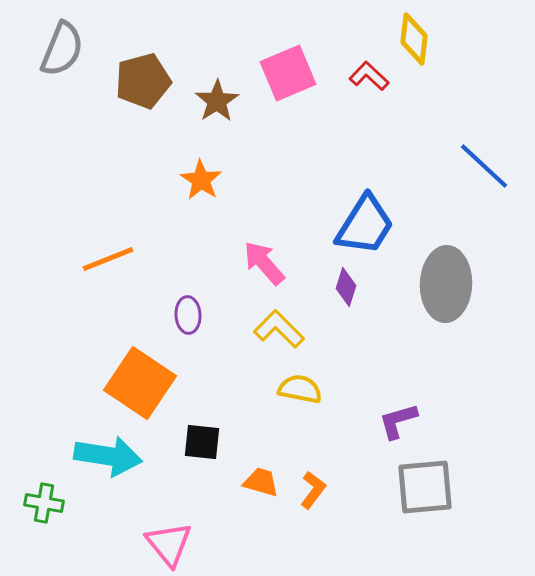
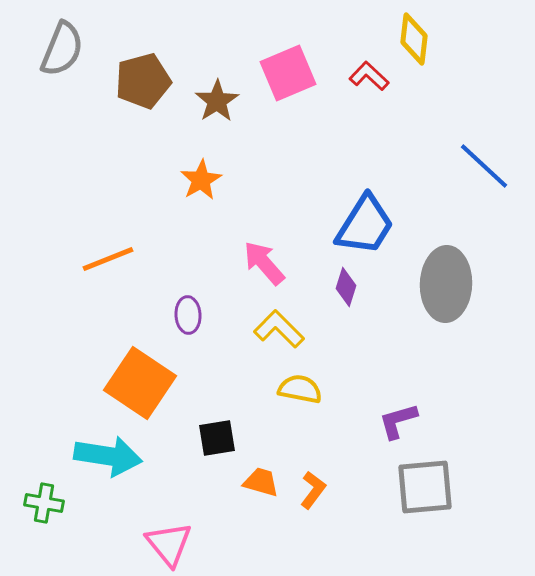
orange star: rotated 9 degrees clockwise
black square: moved 15 px right, 4 px up; rotated 15 degrees counterclockwise
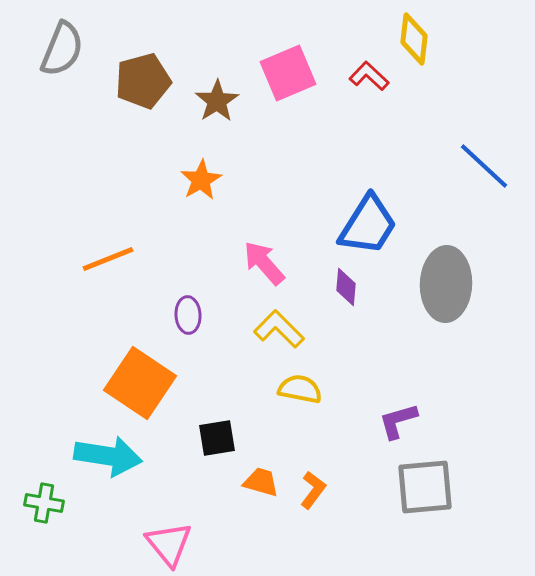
blue trapezoid: moved 3 px right
purple diamond: rotated 12 degrees counterclockwise
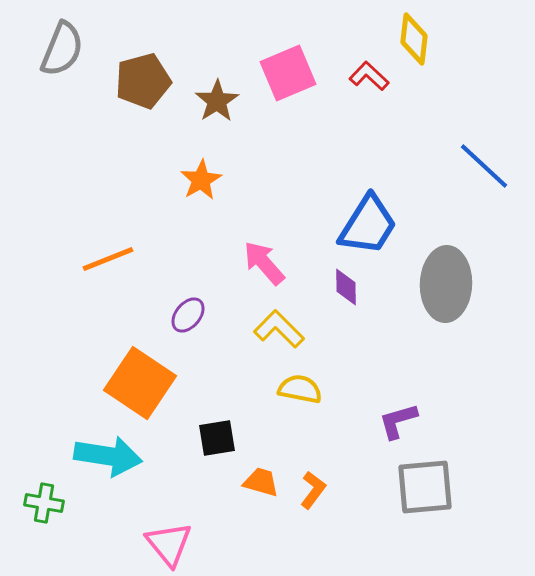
purple diamond: rotated 6 degrees counterclockwise
purple ellipse: rotated 42 degrees clockwise
